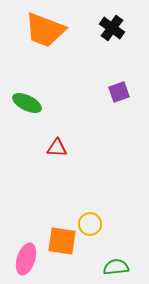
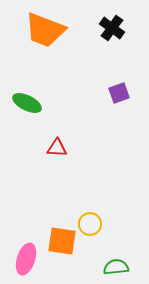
purple square: moved 1 px down
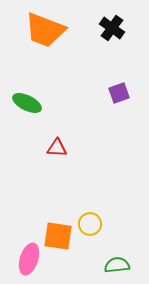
orange square: moved 4 px left, 5 px up
pink ellipse: moved 3 px right
green semicircle: moved 1 px right, 2 px up
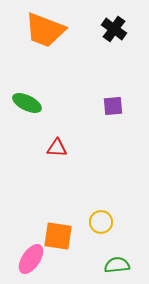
black cross: moved 2 px right, 1 px down
purple square: moved 6 px left, 13 px down; rotated 15 degrees clockwise
yellow circle: moved 11 px right, 2 px up
pink ellipse: moved 2 px right; rotated 16 degrees clockwise
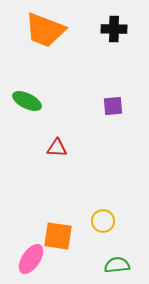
black cross: rotated 35 degrees counterclockwise
green ellipse: moved 2 px up
yellow circle: moved 2 px right, 1 px up
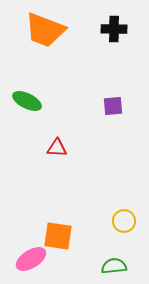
yellow circle: moved 21 px right
pink ellipse: rotated 24 degrees clockwise
green semicircle: moved 3 px left, 1 px down
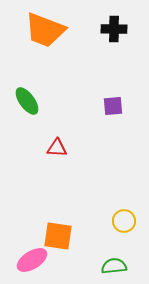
green ellipse: rotated 28 degrees clockwise
pink ellipse: moved 1 px right, 1 px down
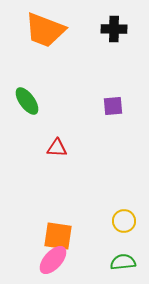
pink ellipse: moved 21 px right; rotated 16 degrees counterclockwise
green semicircle: moved 9 px right, 4 px up
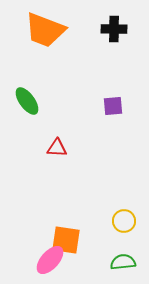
orange square: moved 8 px right, 4 px down
pink ellipse: moved 3 px left
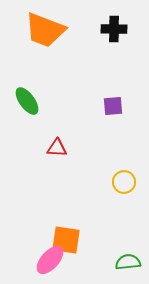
yellow circle: moved 39 px up
green semicircle: moved 5 px right
